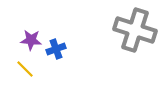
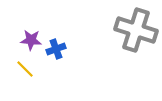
gray cross: moved 1 px right
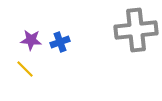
gray cross: rotated 24 degrees counterclockwise
blue cross: moved 4 px right, 7 px up
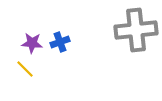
purple star: moved 1 px right, 3 px down
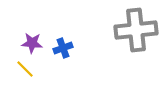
blue cross: moved 3 px right, 6 px down
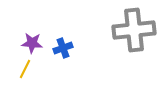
gray cross: moved 2 px left
yellow line: rotated 72 degrees clockwise
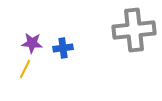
blue cross: rotated 12 degrees clockwise
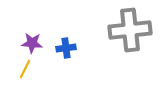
gray cross: moved 4 px left
blue cross: moved 3 px right
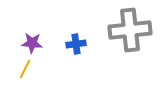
blue cross: moved 10 px right, 4 px up
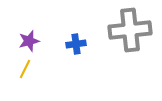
purple star: moved 3 px left, 2 px up; rotated 20 degrees counterclockwise
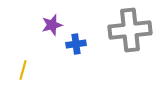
purple star: moved 23 px right, 16 px up
yellow line: moved 2 px left, 1 px down; rotated 12 degrees counterclockwise
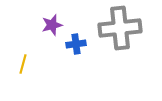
gray cross: moved 10 px left, 2 px up
yellow line: moved 6 px up
